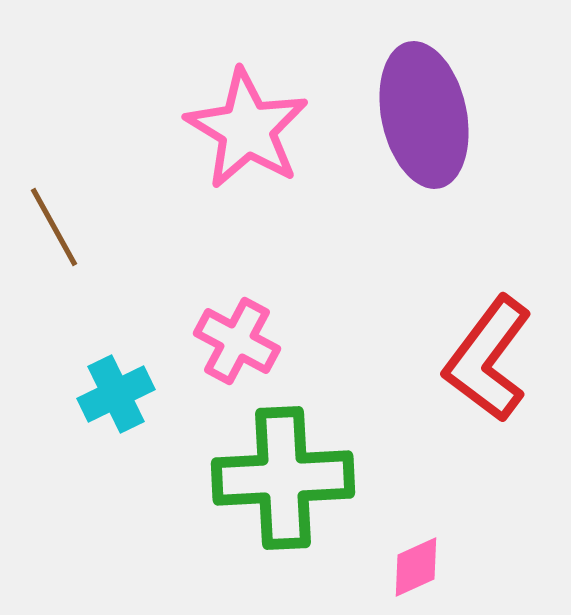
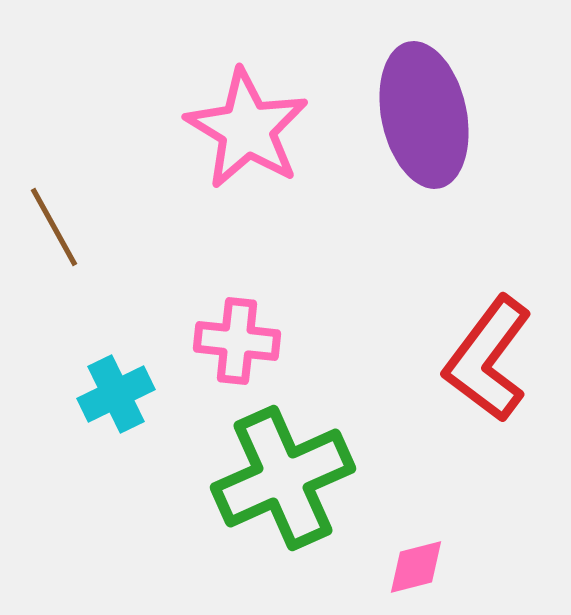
pink cross: rotated 22 degrees counterclockwise
green cross: rotated 21 degrees counterclockwise
pink diamond: rotated 10 degrees clockwise
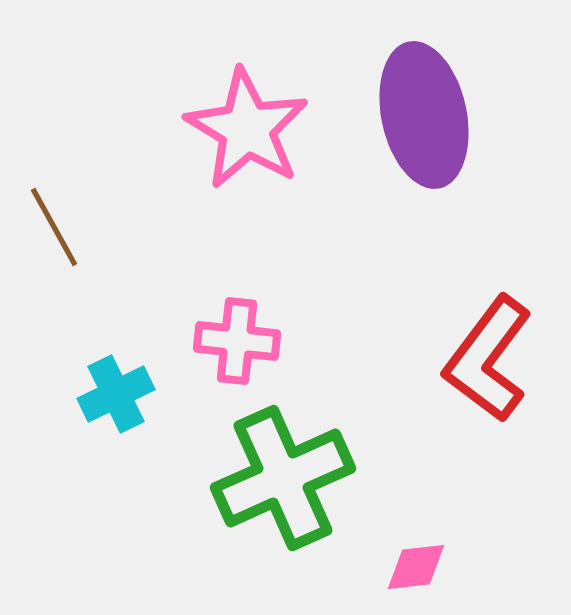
pink diamond: rotated 8 degrees clockwise
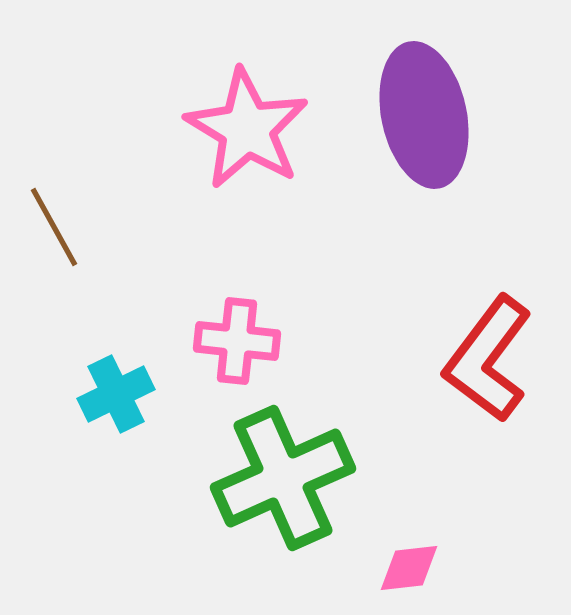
pink diamond: moved 7 px left, 1 px down
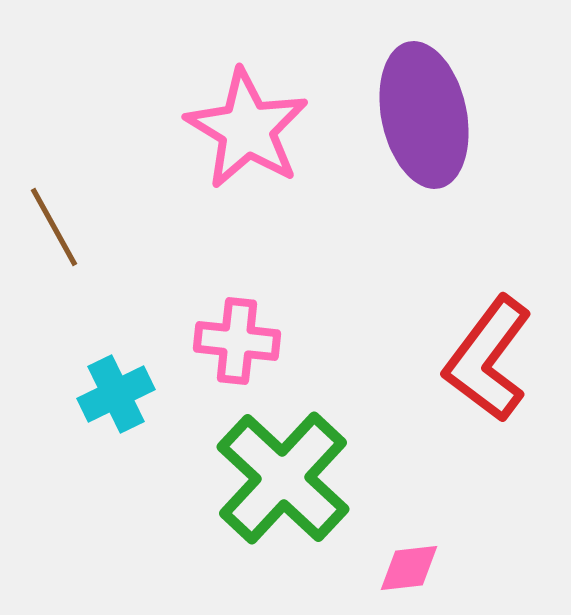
green cross: rotated 23 degrees counterclockwise
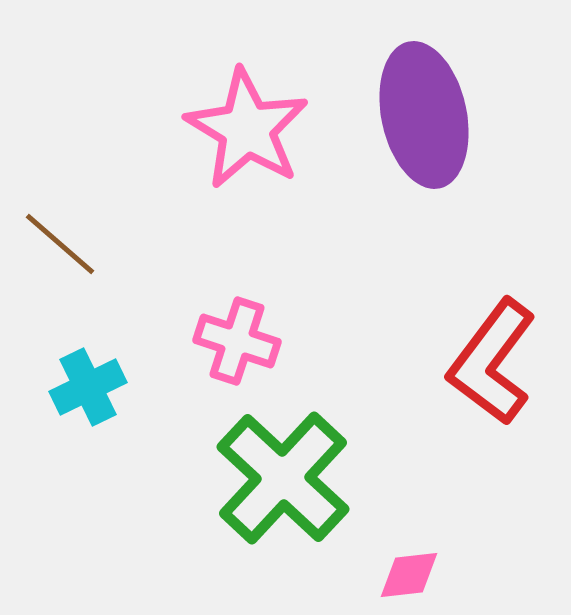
brown line: moved 6 px right, 17 px down; rotated 20 degrees counterclockwise
pink cross: rotated 12 degrees clockwise
red L-shape: moved 4 px right, 3 px down
cyan cross: moved 28 px left, 7 px up
pink diamond: moved 7 px down
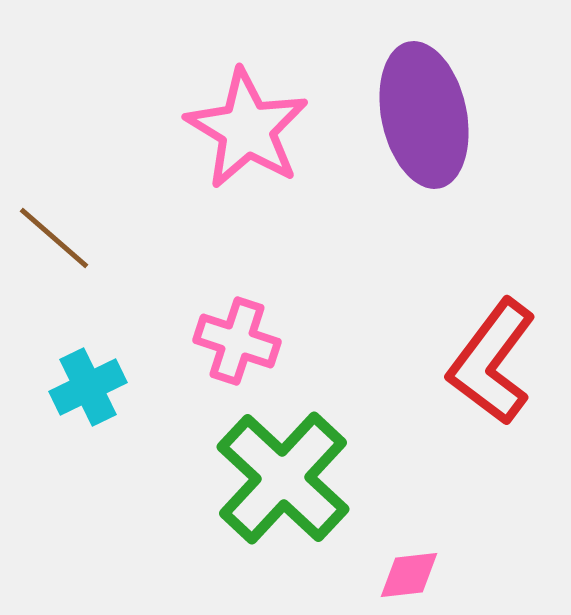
brown line: moved 6 px left, 6 px up
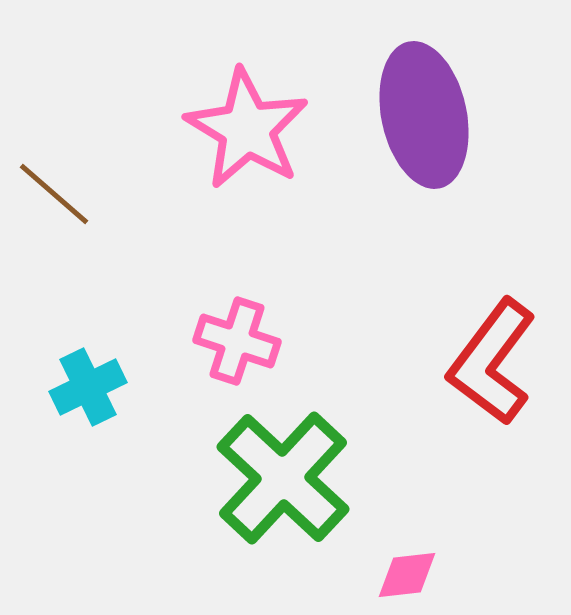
brown line: moved 44 px up
pink diamond: moved 2 px left
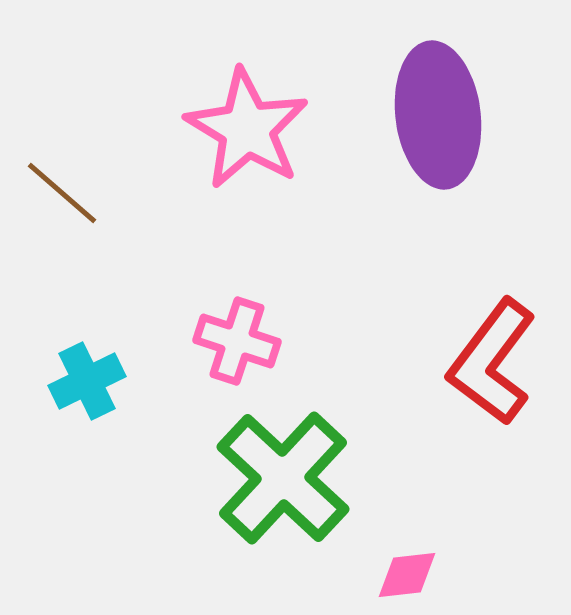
purple ellipse: moved 14 px right; rotated 5 degrees clockwise
brown line: moved 8 px right, 1 px up
cyan cross: moved 1 px left, 6 px up
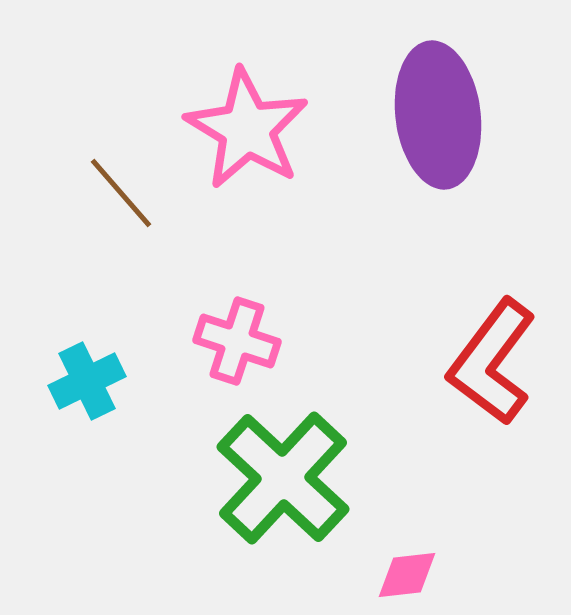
brown line: moved 59 px right; rotated 8 degrees clockwise
